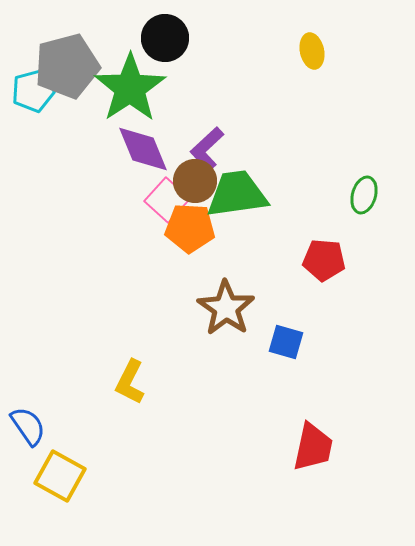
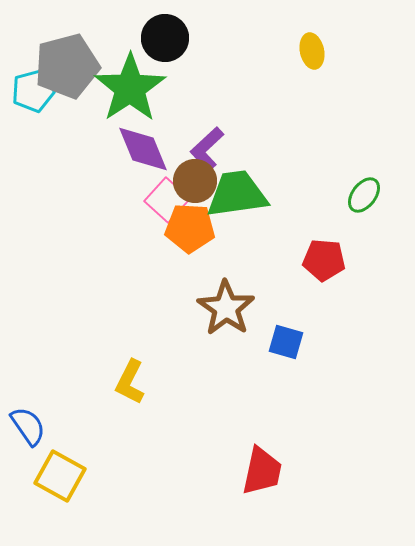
green ellipse: rotated 21 degrees clockwise
red trapezoid: moved 51 px left, 24 px down
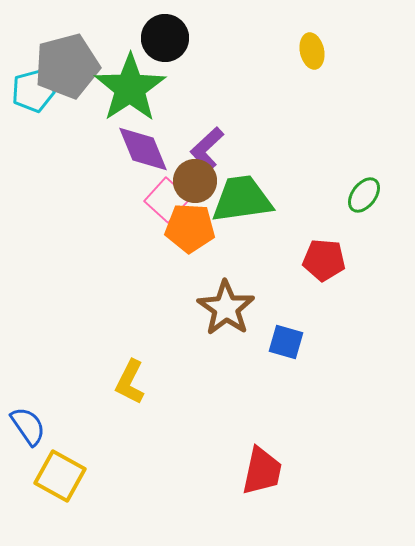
green trapezoid: moved 5 px right, 5 px down
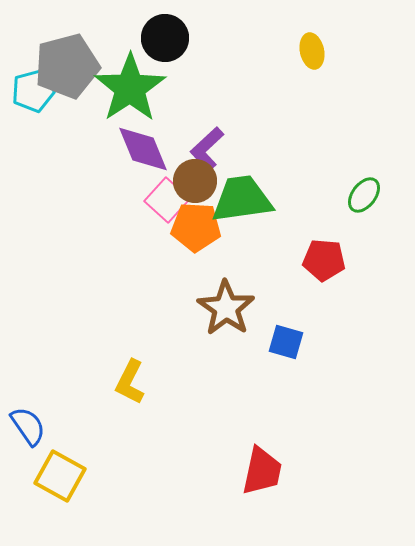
orange pentagon: moved 6 px right, 1 px up
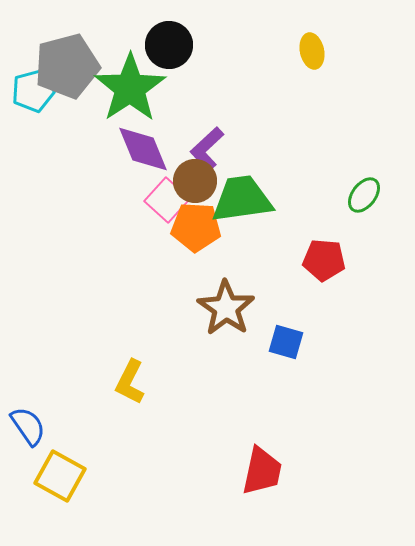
black circle: moved 4 px right, 7 px down
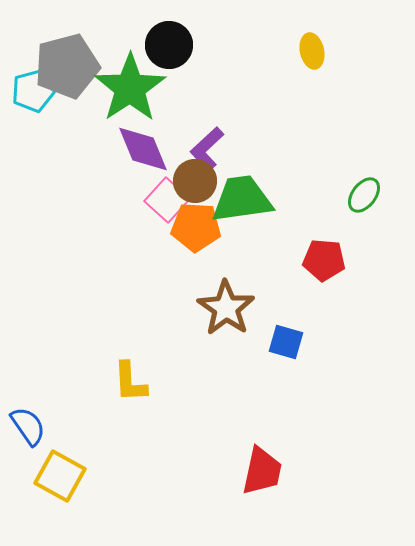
yellow L-shape: rotated 30 degrees counterclockwise
